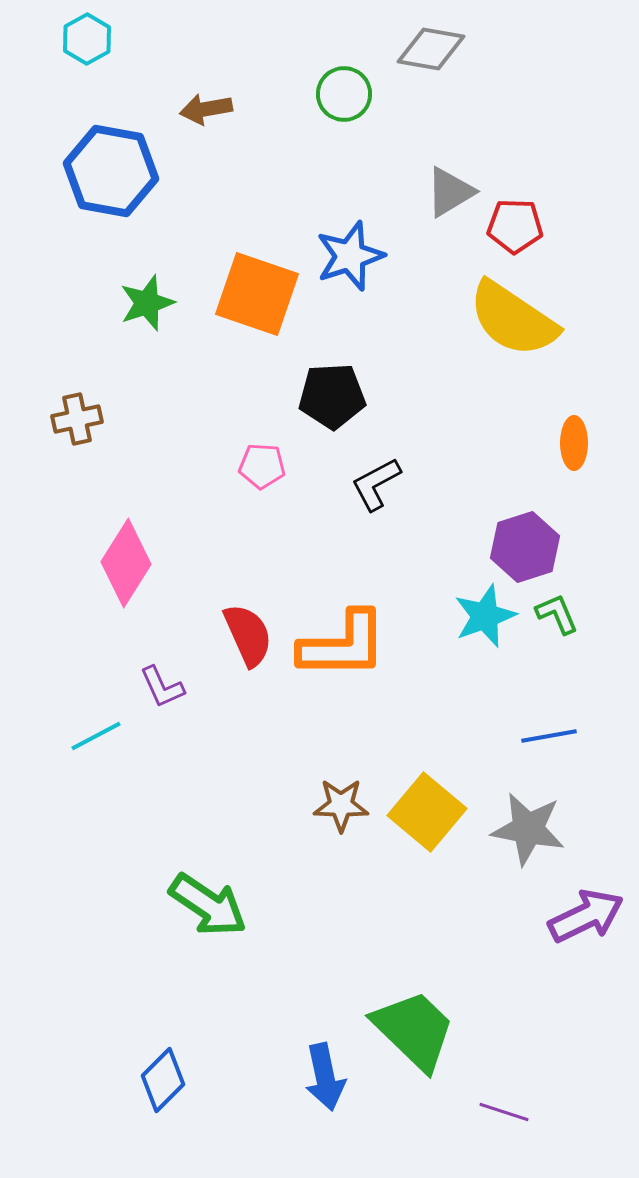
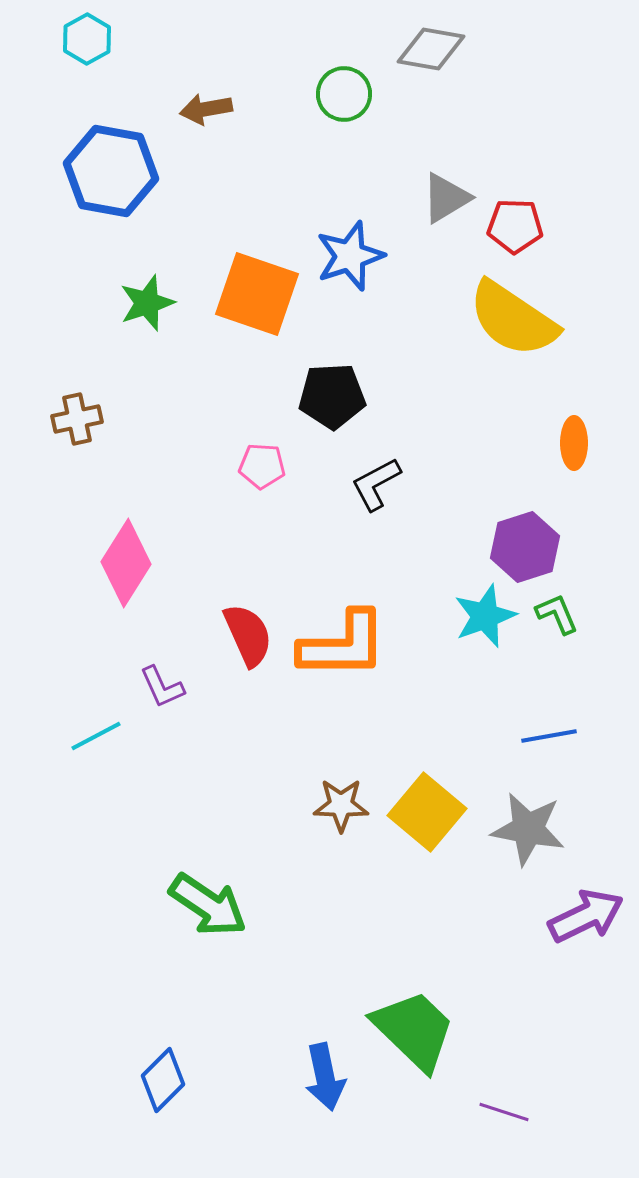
gray triangle: moved 4 px left, 6 px down
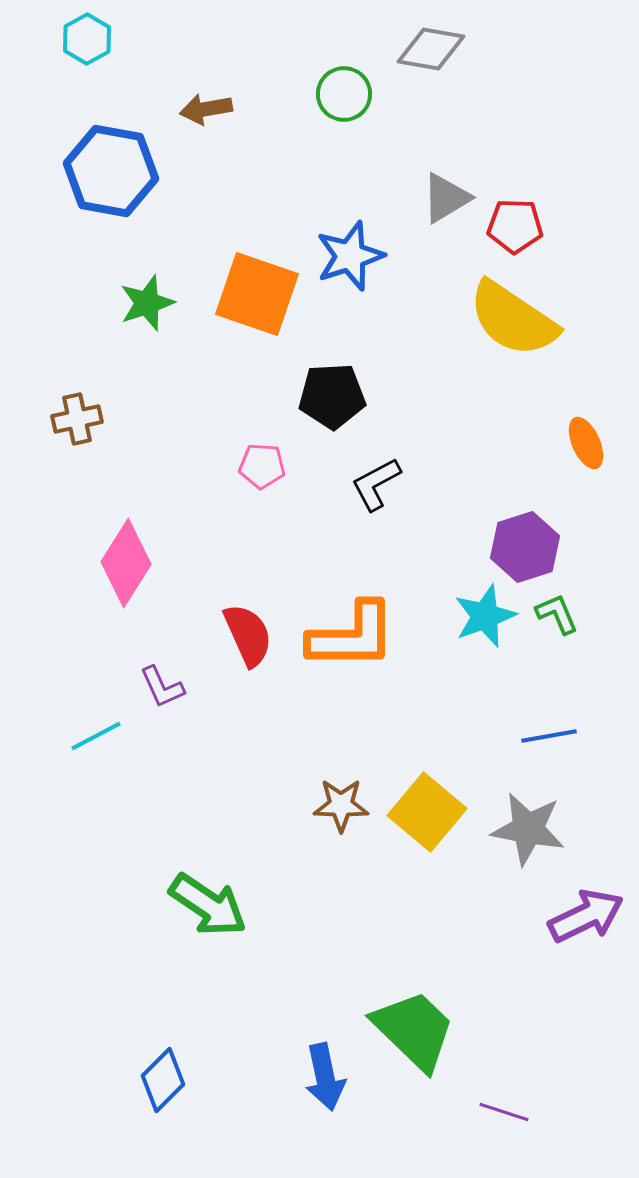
orange ellipse: moved 12 px right; rotated 24 degrees counterclockwise
orange L-shape: moved 9 px right, 9 px up
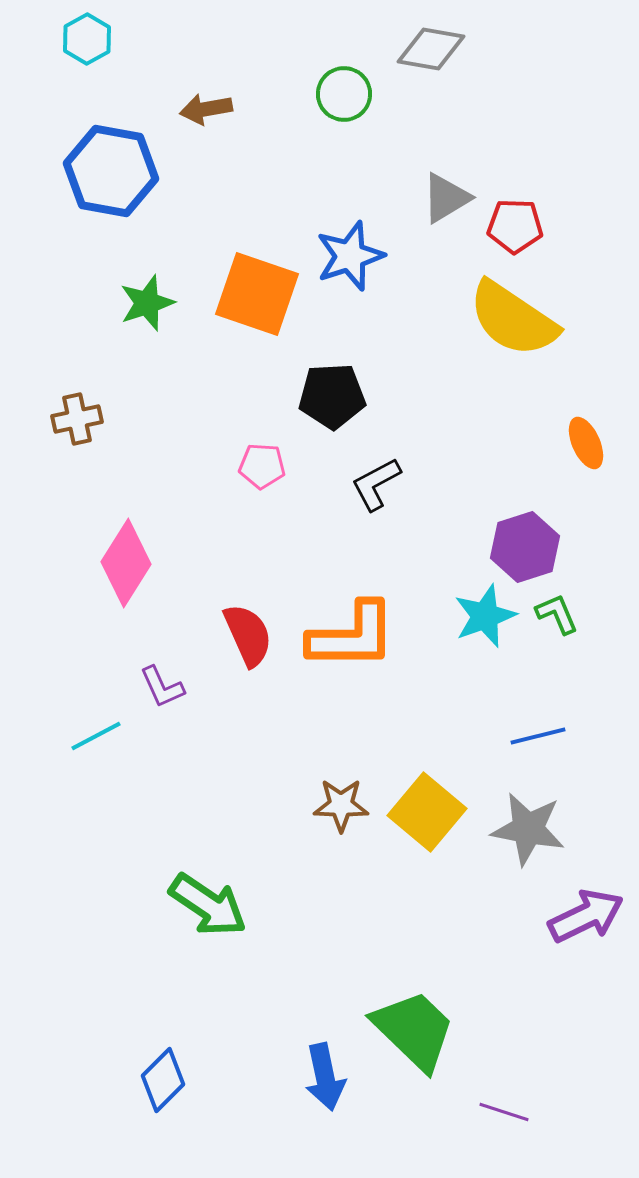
blue line: moved 11 px left; rotated 4 degrees counterclockwise
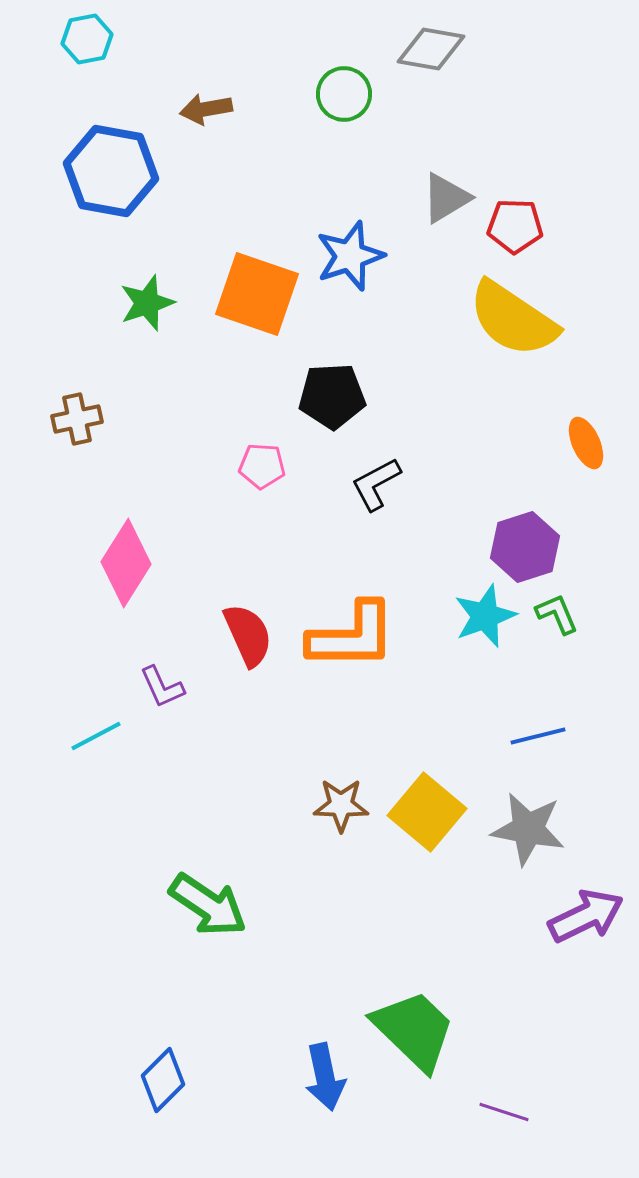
cyan hexagon: rotated 18 degrees clockwise
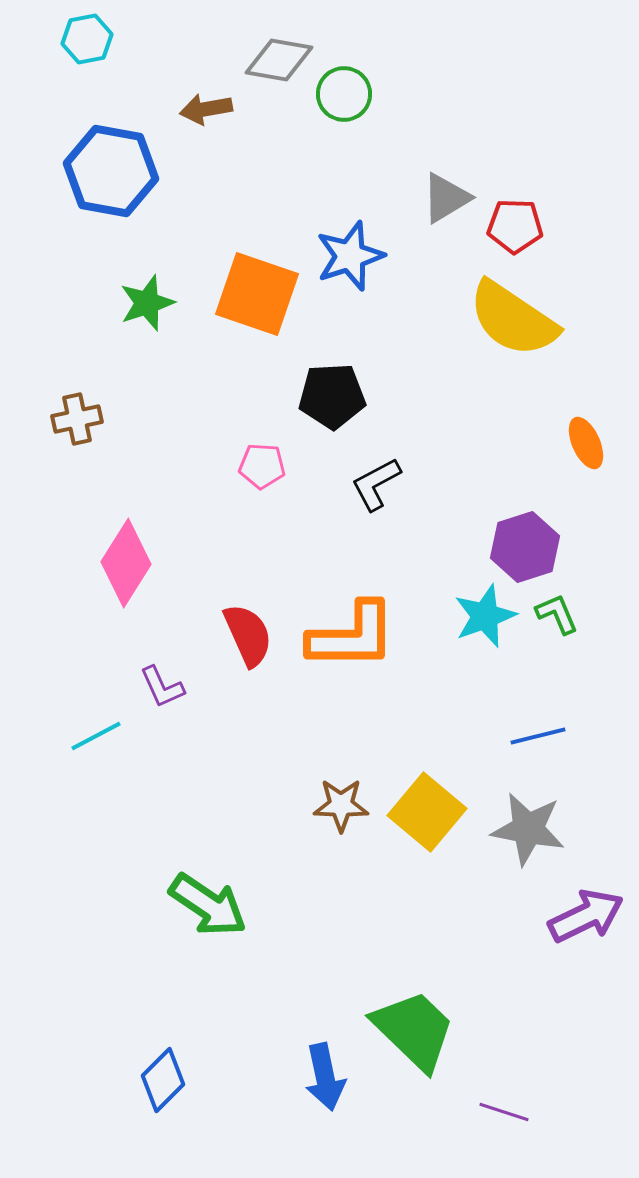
gray diamond: moved 152 px left, 11 px down
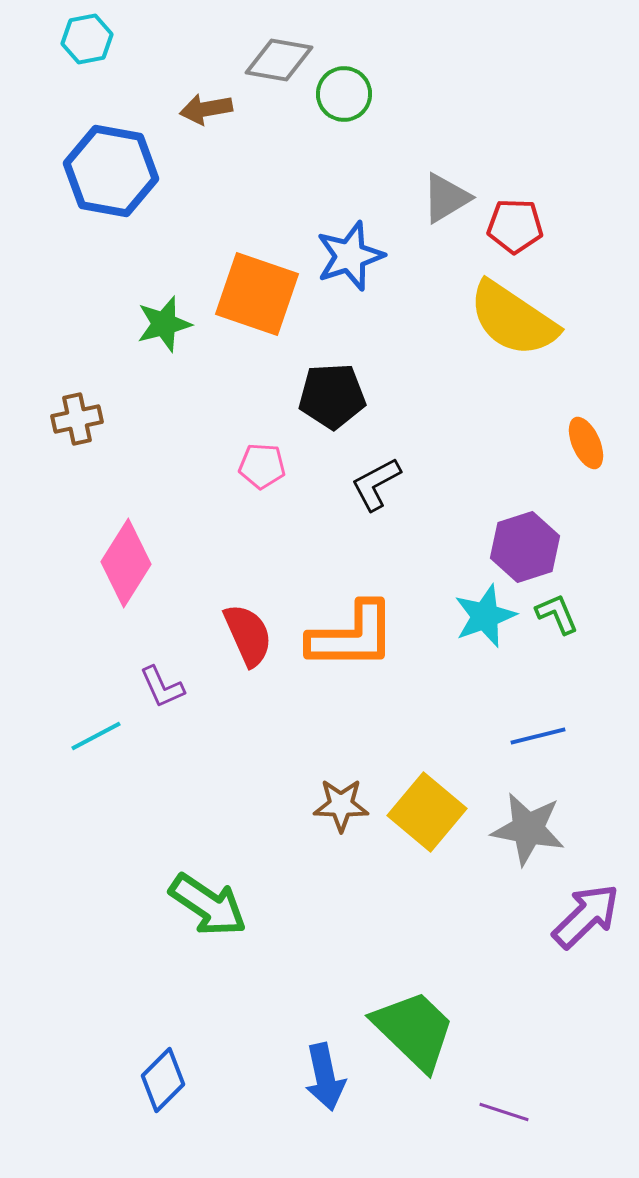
green star: moved 17 px right, 21 px down; rotated 4 degrees clockwise
purple arrow: rotated 18 degrees counterclockwise
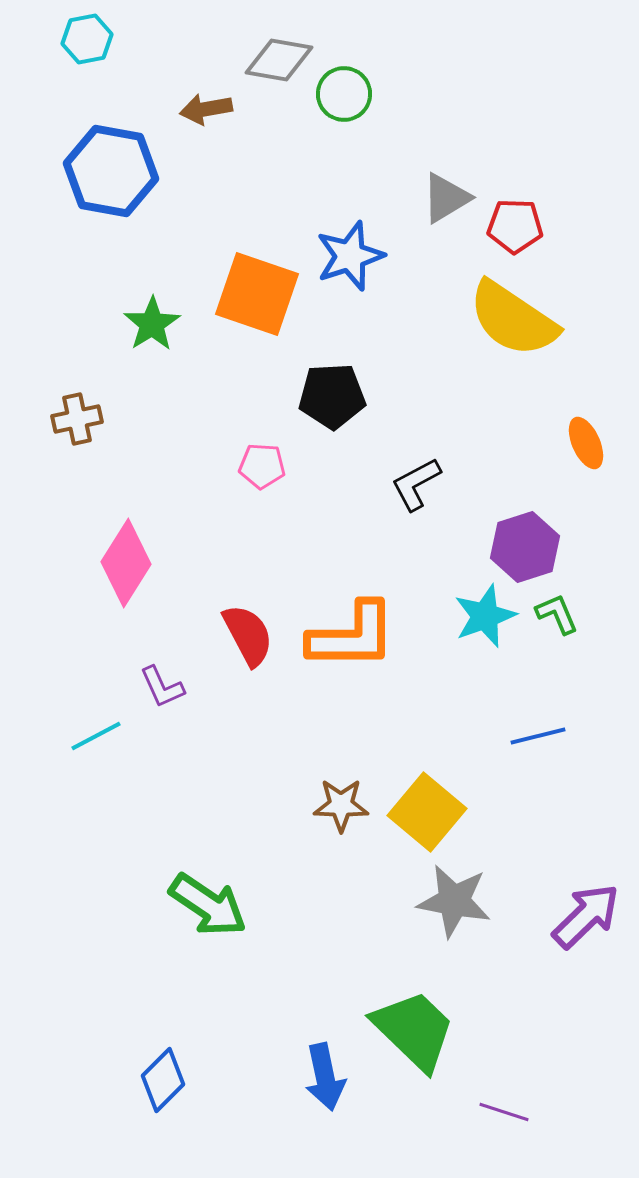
green star: moved 12 px left; rotated 18 degrees counterclockwise
black L-shape: moved 40 px right
red semicircle: rotated 4 degrees counterclockwise
gray star: moved 74 px left, 72 px down
